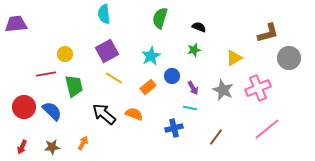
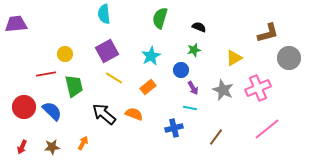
blue circle: moved 9 px right, 6 px up
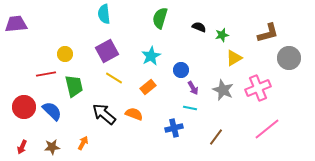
green star: moved 28 px right, 15 px up
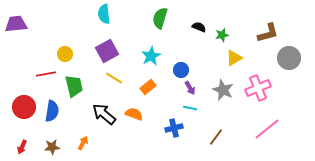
purple arrow: moved 3 px left
blue semicircle: rotated 55 degrees clockwise
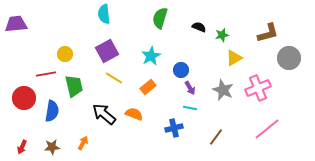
red circle: moved 9 px up
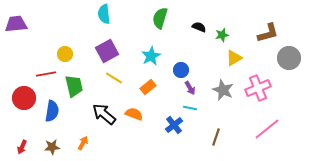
blue cross: moved 3 px up; rotated 24 degrees counterclockwise
brown line: rotated 18 degrees counterclockwise
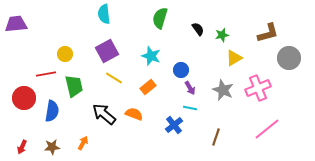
black semicircle: moved 1 px left, 2 px down; rotated 32 degrees clockwise
cyan star: rotated 24 degrees counterclockwise
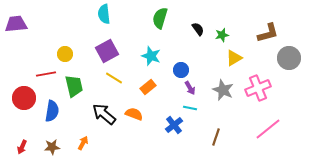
pink line: moved 1 px right
